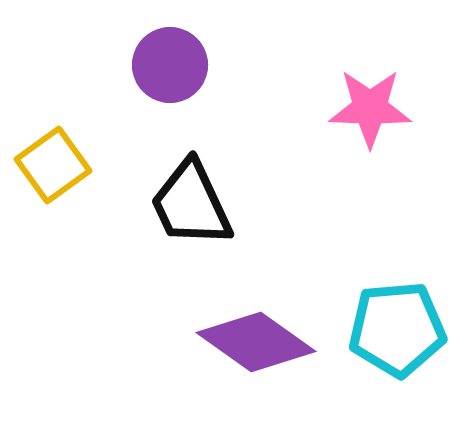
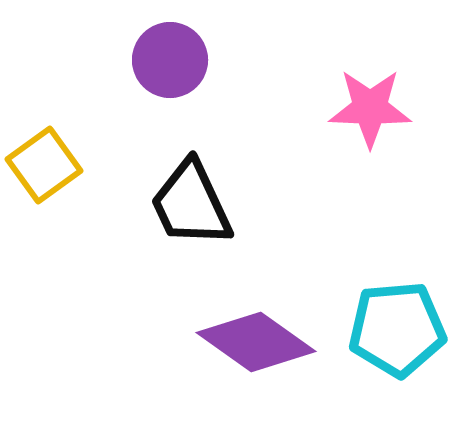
purple circle: moved 5 px up
yellow square: moved 9 px left
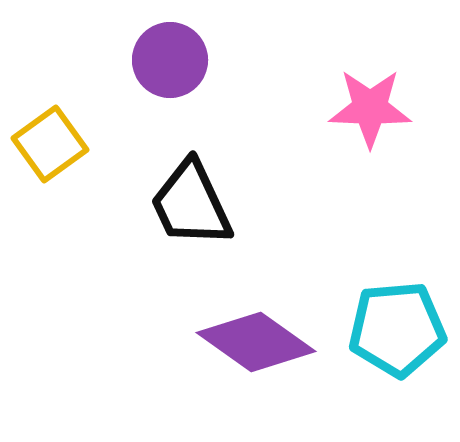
yellow square: moved 6 px right, 21 px up
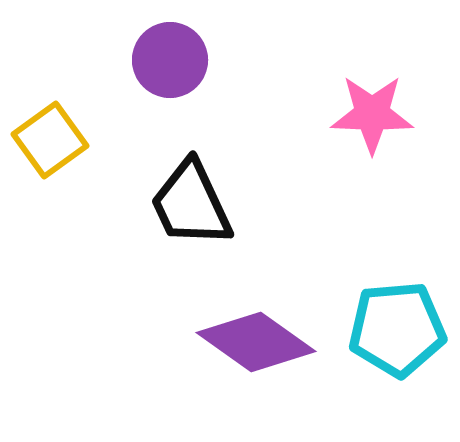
pink star: moved 2 px right, 6 px down
yellow square: moved 4 px up
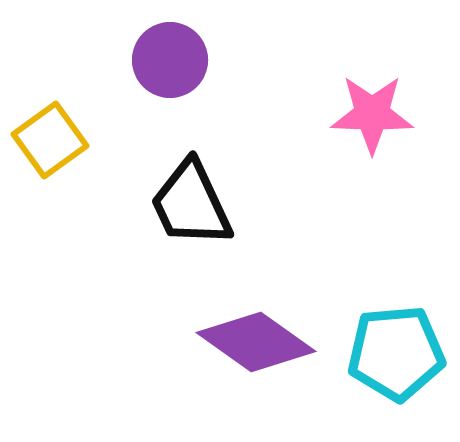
cyan pentagon: moved 1 px left, 24 px down
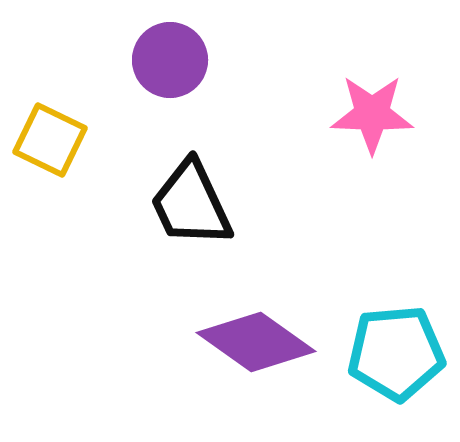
yellow square: rotated 28 degrees counterclockwise
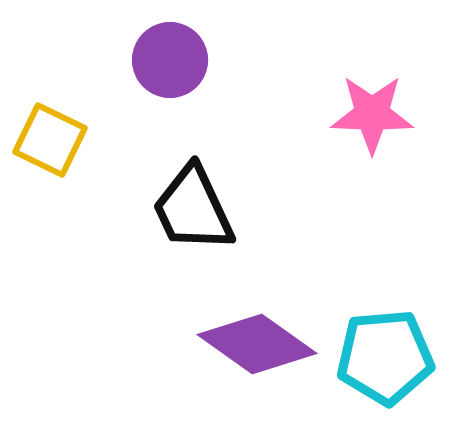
black trapezoid: moved 2 px right, 5 px down
purple diamond: moved 1 px right, 2 px down
cyan pentagon: moved 11 px left, 4 px down
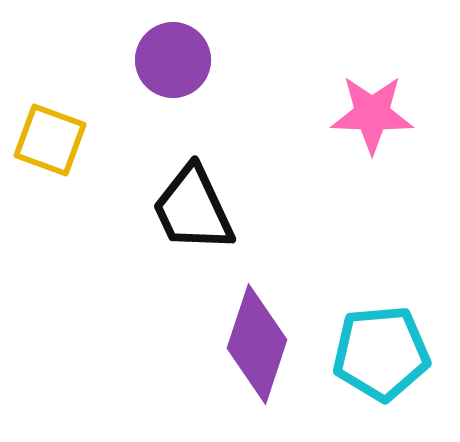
purple circle: moved 3 px right
yellow square: rotated 6 degrees counterclockwise
purple diamond: rotated 73 degrees clockwise
cyan pentagon: moved 4 px left, 4 px up
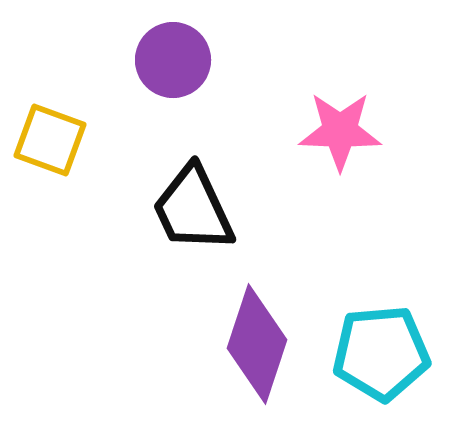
pink star: moved 32 px left, 17 px down
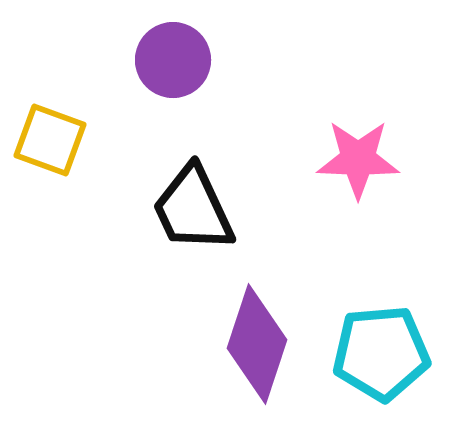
pink star: moved 18 px right, 28 px down
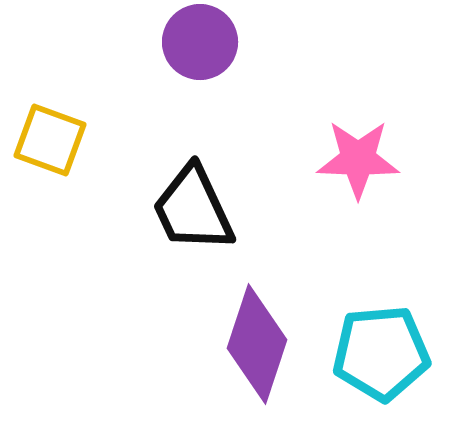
purple circle: moved 27 px right, 18 px up
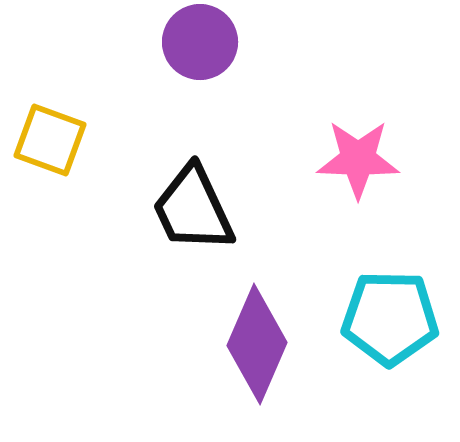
purple diamond: rotated 5 degrees clockwise
cyan pentagon: moved 9 px right, 35 px up; rotated 6 degrees clockwise
